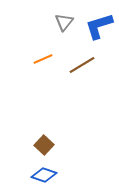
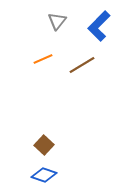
gray triangle: moved 7 px left, 1 px up
blue L-shape: rotated 28 degrees counterclockwise
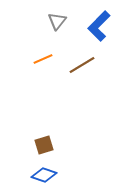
brown square: rotated 30 degrees clockwise
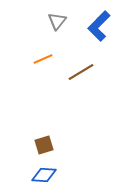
brown line: moved 1 px left, 7 px down
blue diamond: rotated 15 degrees counterclockwise
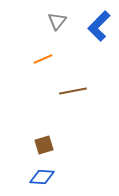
brown line: moved 8 px left, 19 px down; rotated 20 degrees clockwise
blue diamond: moved 2 px left, 2 px down
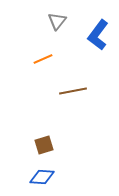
blue L-shape: moved 1 px left, 9 px down; rotated 8 degrees counterclockwise
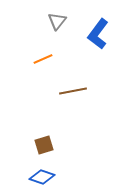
blue L-shape: moved 1 px up
blue diamond: rotated 15 degrees clockwise
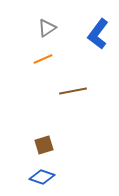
gray triangle: moved 10 px left, 7 px down; rotated 18 degrees clockwise
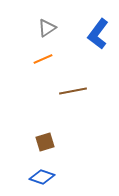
brown square: moved 1 px right, 3 px up
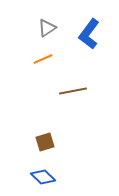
blue L-shape: moved 9 px left
blue diamond: moved 1 px right; rotated 25 degrees clockwise
